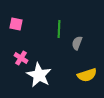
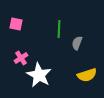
pink cross: rotated 24 degrees clockwise
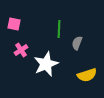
pink square: moved 2 px left
pink cross: moved 8 px up
white star: moved 7 px right, 11 px up; rotated 20 degrees clockwise
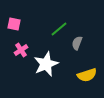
green line: rotated 48 degrees clockwise
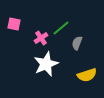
green line: moved 2 px right, 1 px up
pink cross: moved 20 px right, 12 px up
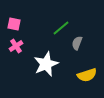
pink cross: moved 25 px left, 8 px down
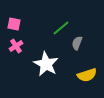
white star: rotated 20 degrees counterclockwise
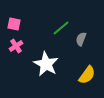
gray semicircle: moved 4 px right, 4 px up
yellow semicircle: rotated 36 degrees counterclockwise
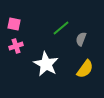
pink cross: rotated 16 degrees clockwise
yellow semicircle: moved 2 px left, 6 px up
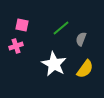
pink square: moved 8 px right, 1 px down
white star: moved 8 px right
